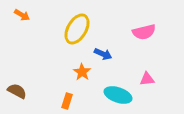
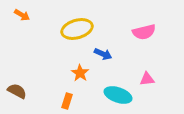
yellow ellipse: rotated 44 degrees clockwise
orange star: moved 2 px left, 1 px down
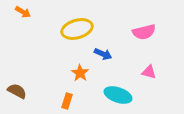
orange arrow: moved 1 px right, 3 px up
pink triangle: moved 2 px right, 7 px up; rotated 21 degrees clockwise
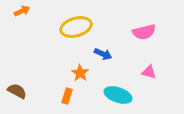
orange arrow: moved 1 px left, 1 px up; rotated 56 degrees counterclockwise
yellow ellipse: moved 1 px left, 2 px up
orange rectangle: moved 5 px up
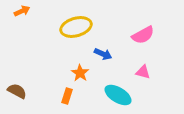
pink semicircle: moved 1 px left, 3 px down; rotated 15 degrees counterclockwise
pink triangle: moved 6 px left
cyan ellipse: rotated 12 degrees clockwise
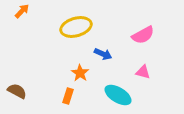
orange arrow: rotated 21 degrees counterclockwise
orange rectangle: moved 1 px right
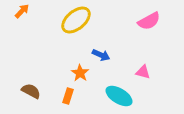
yellow ellipse: moved 7 px up; rotated 24 degrees counterclockwise
pink semicircle: moved 6 px right, 14 px up
blue arrow: moved 2 px left, 1 px down
brown semicircle: moved 14 px right
cyan ellipse: moved 1 px right, 1 px down
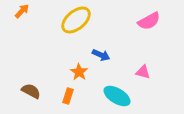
orange star: moved 1 px left, 1 px up
cyan ellipse: moved 2 px left
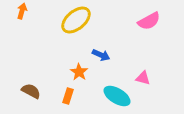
orange arrow: rotated 28 degrees counterclockwise
pink triangle: moved 6 px down
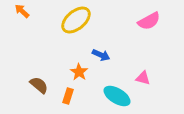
orange arrow: rotated 63 degrees counterclockwise
brown semicircle: moved 8 px right, 6 px up; rotated 12 degrees clockwise
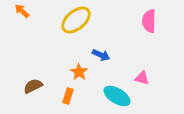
pink semicircle: rotated 120 degrees clockwise
pink triangle: moved 1 px left
brown semicircle: moved 6 px left, 1 px down; rotated 66 degrees counterclockwise
